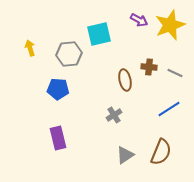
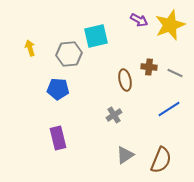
cyan square: moved 3 px left, 2 px down
brown semicircle: moved 8 px down
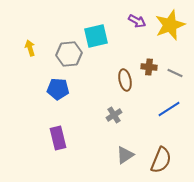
purple arrow: moved 2 px left, 1 px down
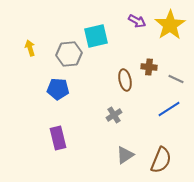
yellow star: rotated 12 degrees counterclockwise
gray line: moved 1 px right, 6 px down
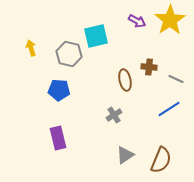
yellow star: moved 5 px up
yellow arrow: moved 1 px right
gray hexagon: rotated 20 degrees clockwise
blue pentagon: moved 1 px right, 1 px down
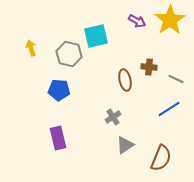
gray cross: moved 1 px left, 2 px down
gray triangle: moved 10 px up
brown semicircle: moved 2 px up
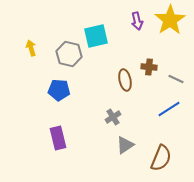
purple arrow: rotated 48 degrees clockwise
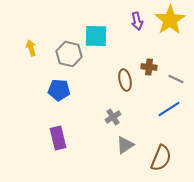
cyan square: rotated 15 degrees clockwise
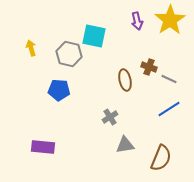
cyan square: moved 2 px left; rotated 10 degrees clockwise
brown cross: rotated 14 degrees clockwise
gray line: moved 7 px left
gray cross: moved 3 px left
purple rectangle: moved 15 px left, 9 px down; rotated 70 degrees counterclockwise
gray triangle: rotated 24 degrees clockwise
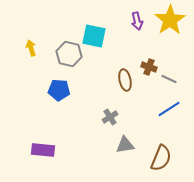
purple rectangle: moved 3 px down
